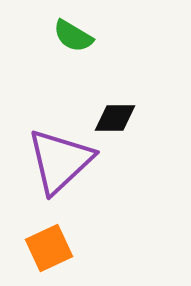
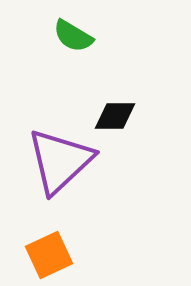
black diamond: moved 2 px up
orange square: moved 7 px down
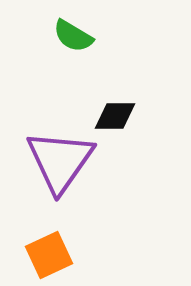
purple triangle: rotated 12 degrees counterclockwise
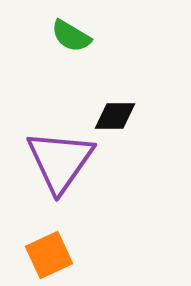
green semicircle: moved 2 px left
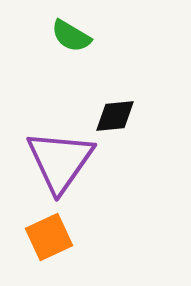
black diamond: rotated 6 degrees counterclockwise
orange square: moved 18 px up
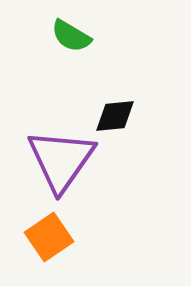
purple triangle: moved 1 px right, 1 px up
orange square: rotated 9 degrees counterclockwise
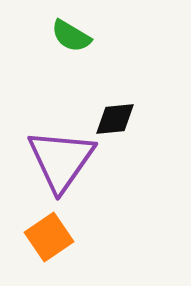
black diamond: moved 3 px down
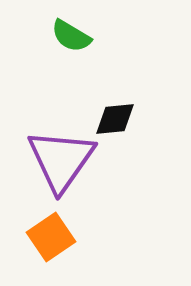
orange square: moved 2 px right
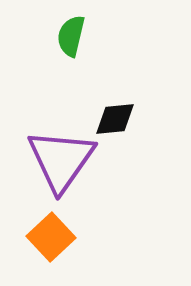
green semicircle: rotated 72 degrees clockwise
orange square: rotated 9 degrees counterclockwise
